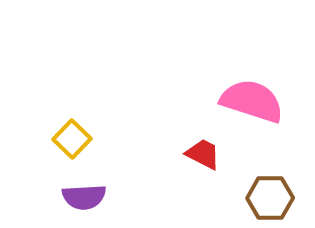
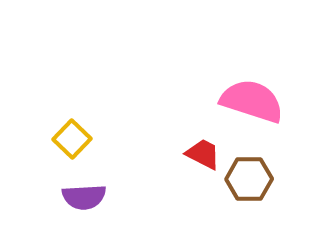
brown hexagon: moved 21 px left, 19 px up
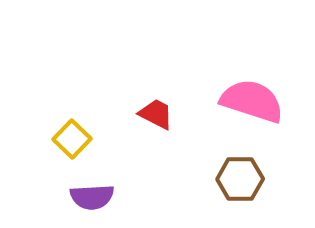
red trapezoid: moved 47 px left, 40 px up
brown hexagon: moved 9 px left
purple semicircle: moved 8 px right
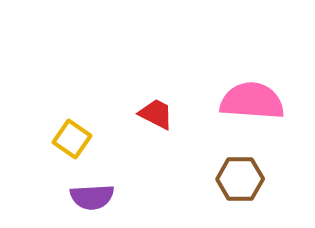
pink semicircle: rotated 14 degrees counterclockwise
yellow square: rotated 9 degrees counterclockwise
